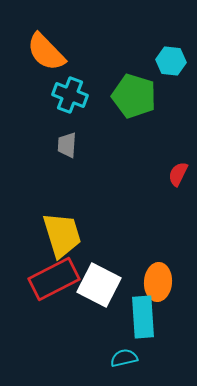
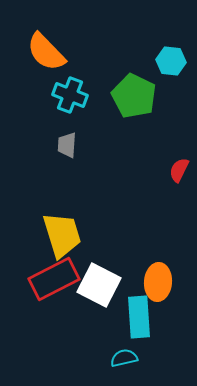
green pentagon: rotated 9 degrees clockwise
red semicircle: moved 1 px right, 4 px up
cyan rectangle: moved 4 px left
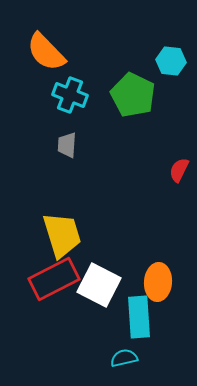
green pentagon: moved 1 px left, 1 px up
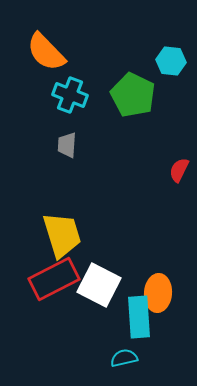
orange ellipse: moved 11 px down
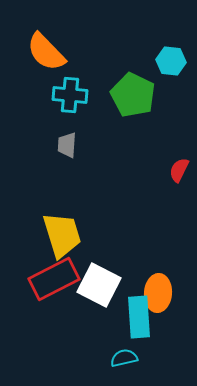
cyan cross: rotated 16 degrees counterclockwise
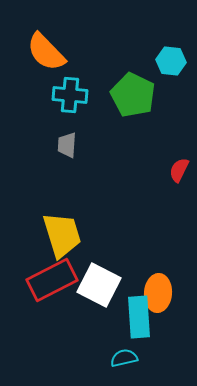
red rectangle: moved 2 px left, 1 px down
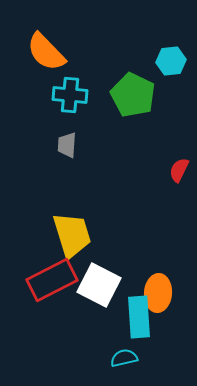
cyan hexagon: rotated 12 degrees counterclockwise
yellow trapezoid: moved 10 px right
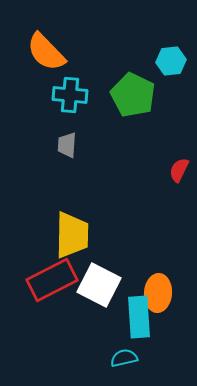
yellow trapezoid: rotated 18 degrees clockwise
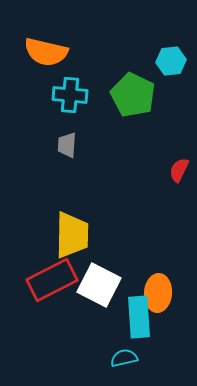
orange semicircle: rotated 33 degrees counterclockwise
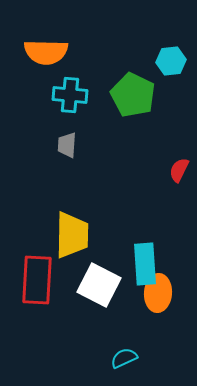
orange semicircle: rotated 12 degrees counterclockwise
red rectangle: moved 15 px left; rotated 60 degrees counterclockwise
cyan rectangle: moved 6 px right, 53 px up
cyan semicircle: rotated 12 degrees counterclockwise
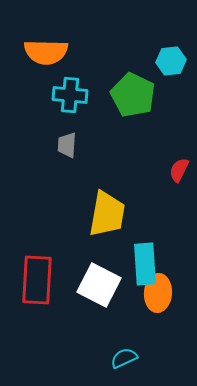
yellow trapezoid: moved 35 px right, 21 px up; rotated 9 degrees clockwise
